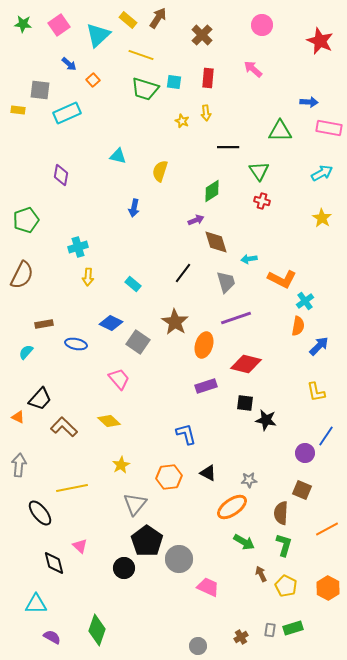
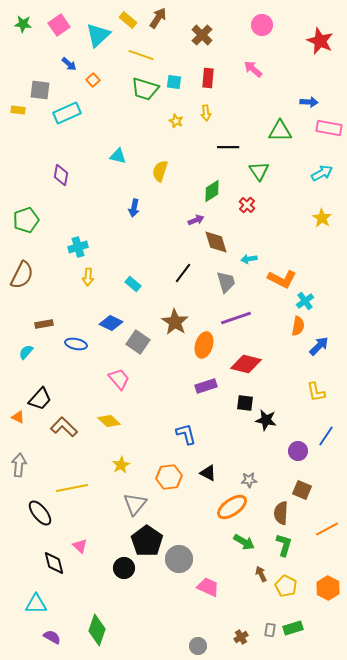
yellow star at (182, 121): moved 6 px left
red cross at (262, 201): moved 15 px left, 4 px down; rotated 28 degrees clockwise
purple circle at (305, 453): moved 7 px left, 2 px up
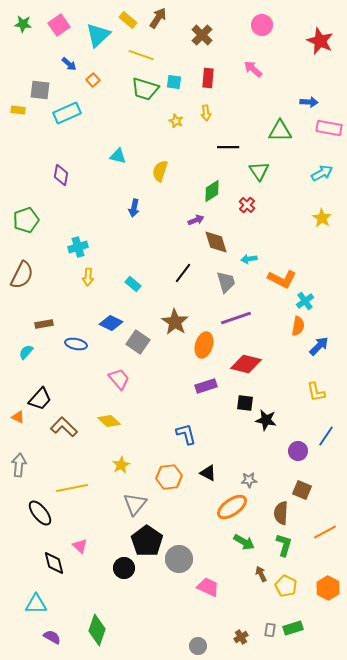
orange line at (327, 529): moved 2 px left, 3 px down
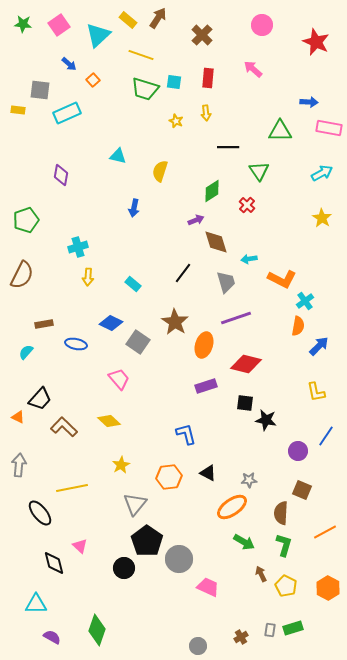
red star at (320, 41): moved 4 px left, 1 px down
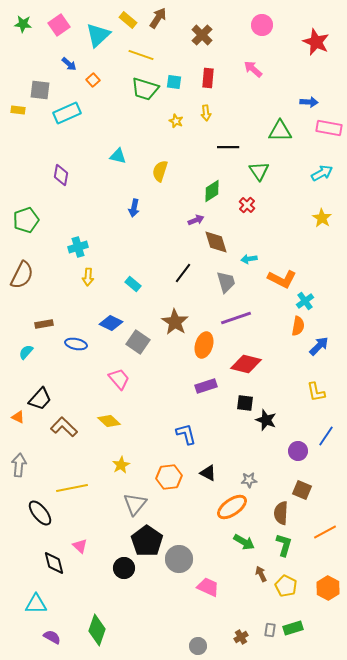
black star at (266, 420): rotated 10 degrees clockwise
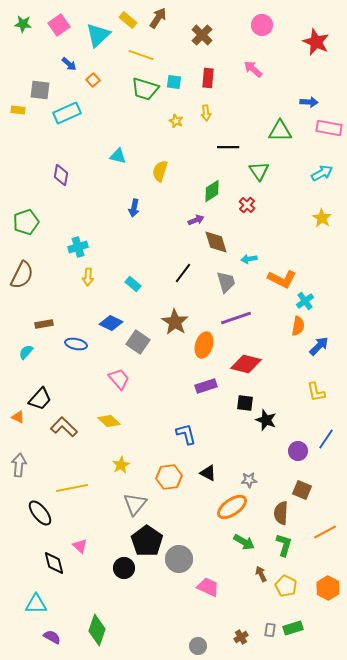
green pentagon at (26, 220): moved 2 px down
blue line at (326, 436): moved 3 px down
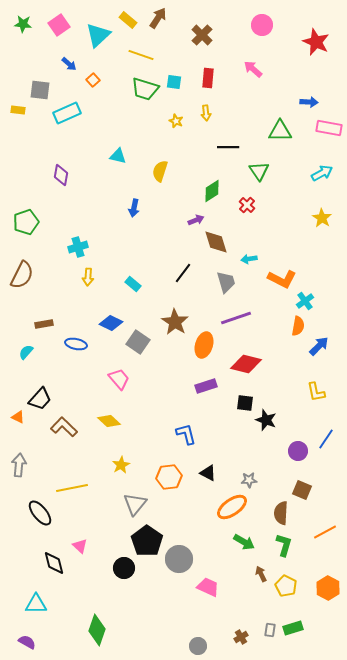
purple semicircle at (52, 637): moved 25 px left, 5 px down
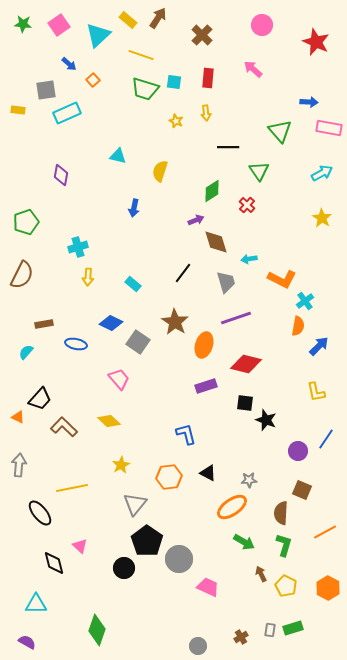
gray square at (40, 90): moved 6 px right; rotated 15 degrees counterclockwise
green triangle at (280, 131): rotated 50 degrees clockwise
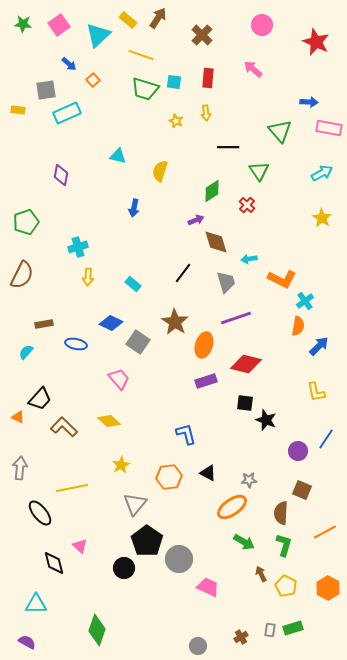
purple rectangle at (206, 386): moved 5 px up
gray arrow at (19, 465): moved 1 px right, 3 px down
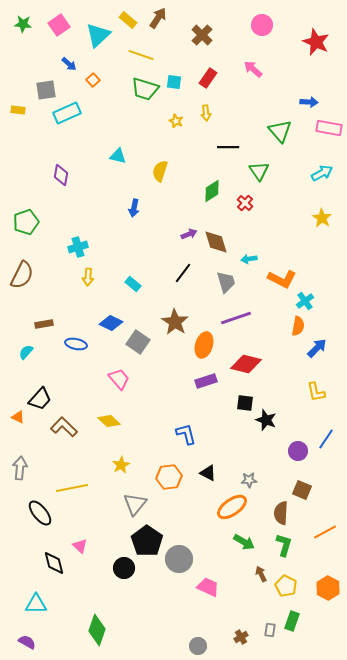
red rectangle at (208, 78): rotated 30 degrees clockwise
red cross at (247, 205): moved 2 px left, 2 px up
purple arrow at (196, 220): moved 7 px left, 14 px down
blue arrow at (319, 346): moved 2 px left, 2 px down
green rectangle at (293, 628): moved 1 px left, 7 px up; rotated 54 degrees counterclockwise
